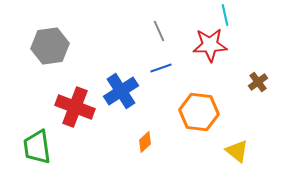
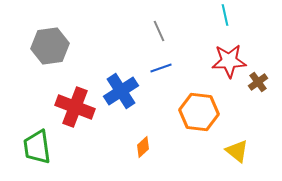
red star: moved 19 px right, 16 px down
orange diamond: moved 2 px left, 5 px down
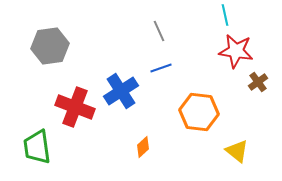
red star: moved 7 px right, 10 px up; rotated 12 degrees clockwise
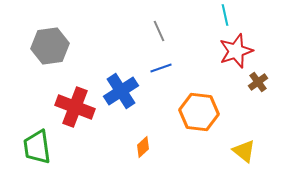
red star: rotated 28 degrees counterclockwise
yellow triangle: moved 7 px right
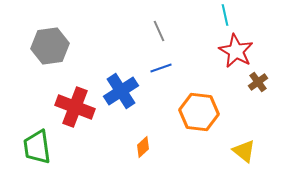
red star: rotated 24 degrees counterclockwise
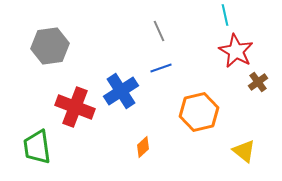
orange hexagon: rotated 21 degrees counterclockwise
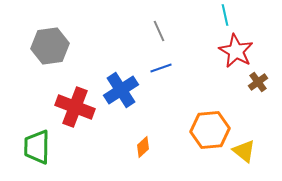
blue cross: moved 1 px up
orange hexagon: moved 11 px right, 18 px down; rotated 9 degrees clockwise
green trapezoid: rotated 9 degrees clockwise
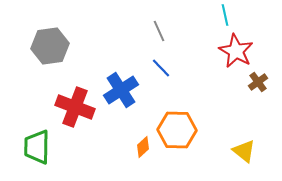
blue line: rotated 65 degrees clockwise
orange hexagon: moved 33 px left; rotated 6 degrees clockwise
